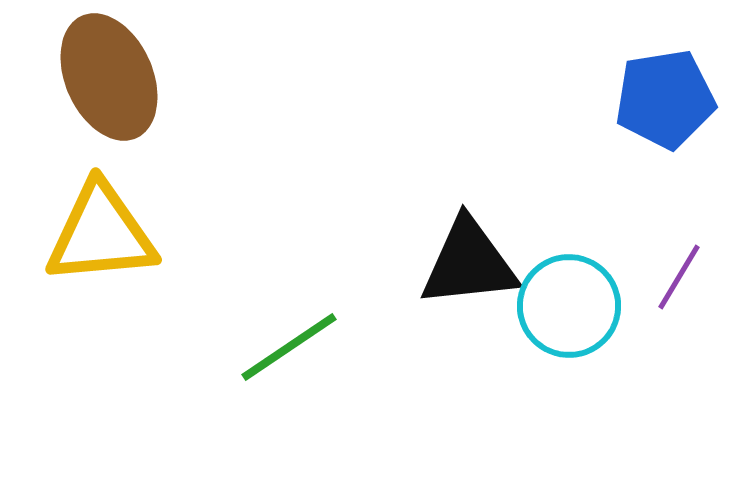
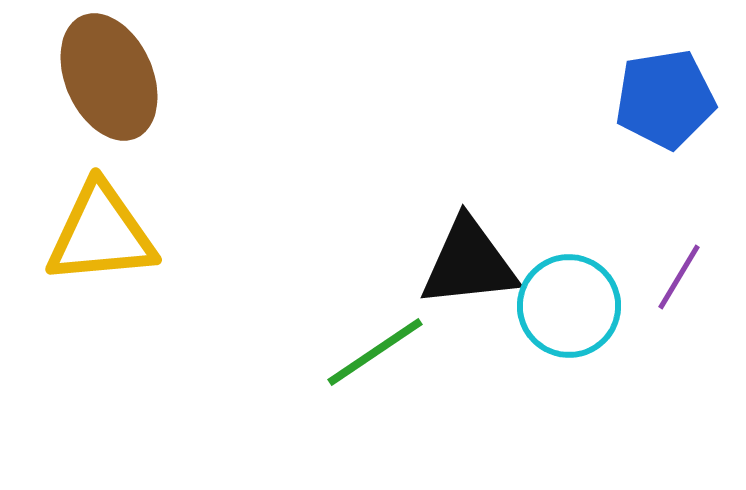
green line: moved 86 px right, 5 px down
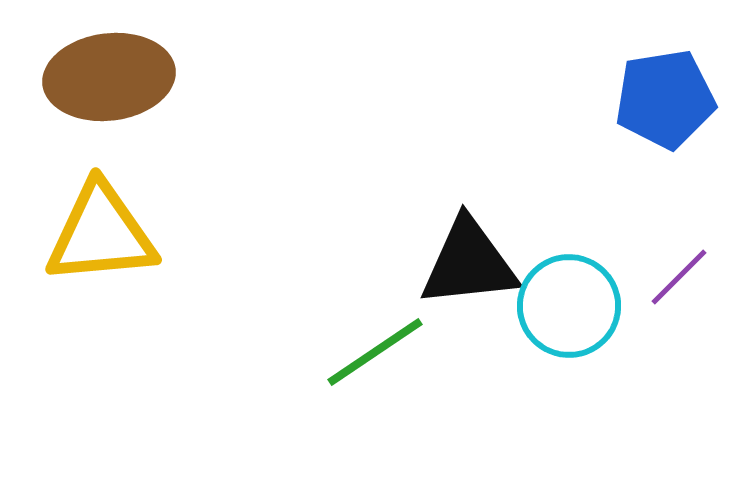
brown ellipse: rotated 73 degrees counterclockwise
purple line: rotated 14 degrees clockwise
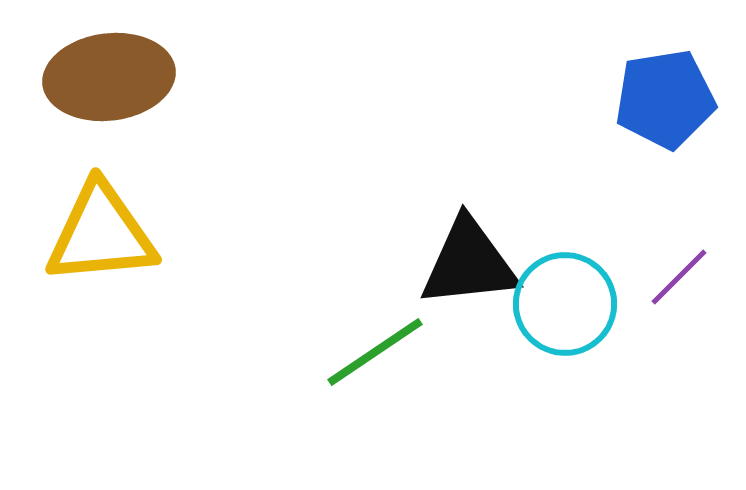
cyan circle: moved 4 px left, 2 px up
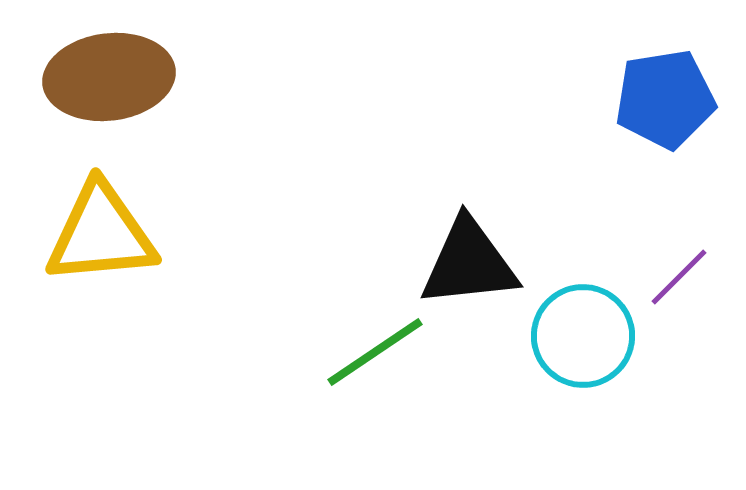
cyan circle: moved 18 px right, 32 px down
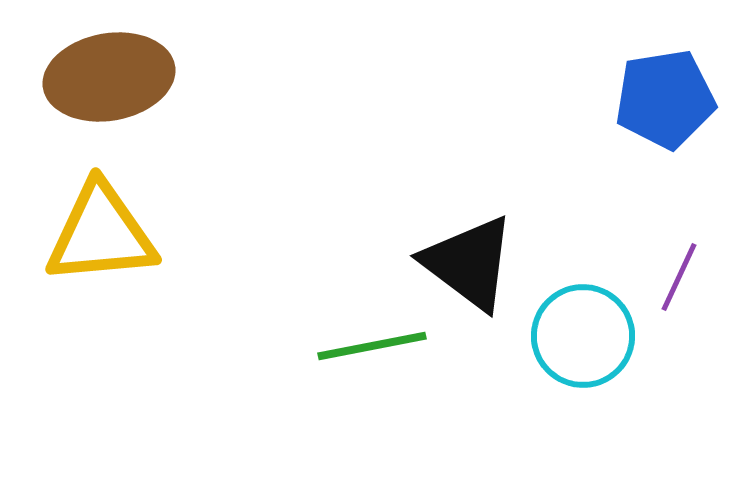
brown ellipse: rotated 3 degrees counterclockwise
black triangle: rotated 43 degrees clockwise
purple line: rotated 20 degrees counterclockwise
green line: moved 3 px left, 6 px up; rotated 23 degrees clockwise
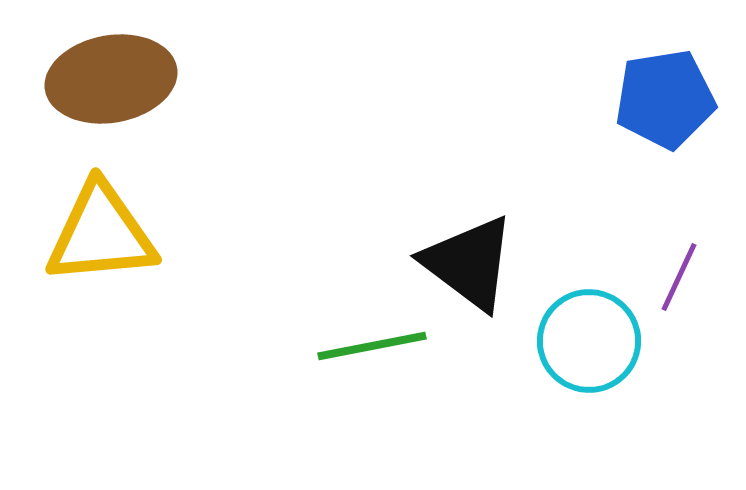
brown ellipse: moved 2 px right, 2 px down
cyan circle: moved 6 px right, 5 px down
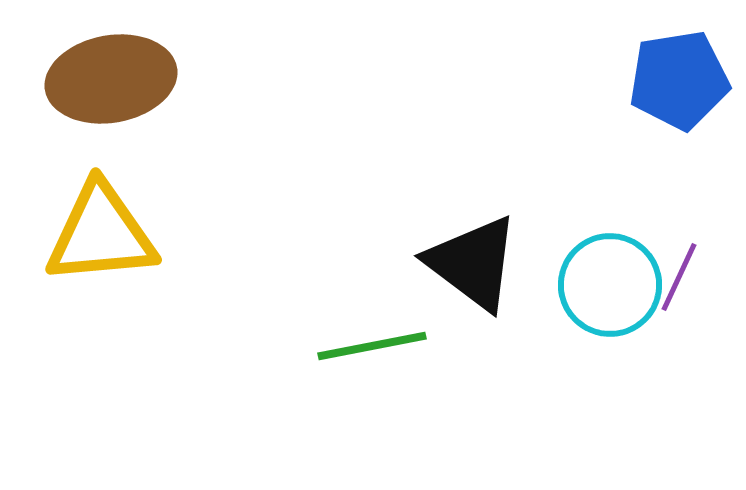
blue pentagon: moved 14 px right, 19 px up
black triangle: moved 4 px right
cyan circle: moved 21 px right, 56 px up
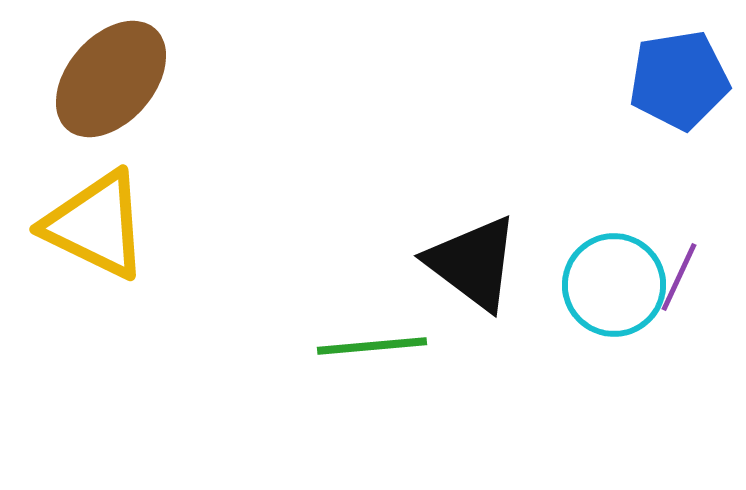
brown ellipse: rotated 39 degrees counterclockwise
yellow triangle: moved 5 px left, 9 px up; rotated 31 degrees clockwise
cyan circle: moved 4 px right
green line: rotated 6 degrees clockwise
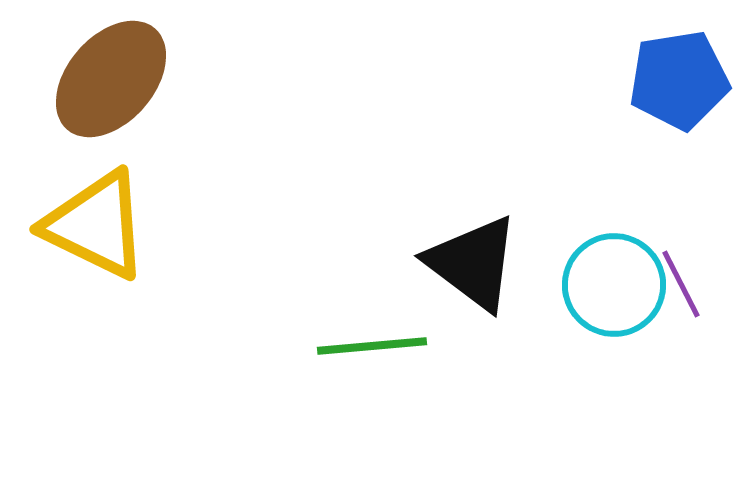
purple line: moved 2 px right, 7 px down; rotated 52 degrees counterclockwise
